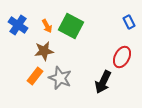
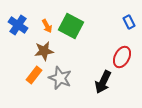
orange rectangle: moved 1 px left, 1 px up
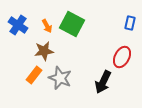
blue rectangle: moved 1 px right, 1 px down; rotated 40 degrees clockwise
green square: moved 1 px right, 2 px up
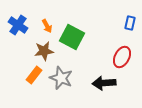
green square: moved 13 px down
gray star: moved 1 px right
black arrow: moved 1 px right, 1 px down; rotated 60 degrees clockwise
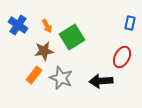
green square: rotated 30 degrees clockwise
black arrow: moved 3 px left, 2 px up
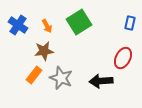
green square: moved 7 px right, 15 px up
red ellipse: moved 1 px right, 1 px down
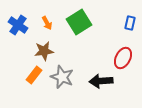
orange arrow: moved 3 px up
gray star: moved 1 px right, 1 px up
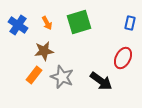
green square: rotated 15 degrees clockwise
black arrow: rotated 140 degrees counterclockwise
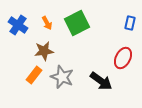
green square: moved 2 px left, 1 px down; rotated 10 degrees counterclockwise
